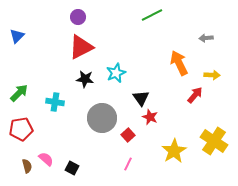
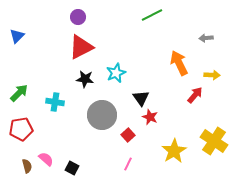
gray circle: moved 3 px up
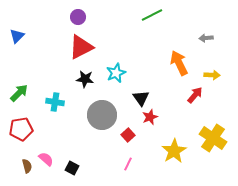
red star: rotated 28 degrees clockwise
yellow cross: moved 1 px left, 3 px up
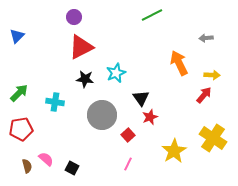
purple circle: moved 4 px left
red arrow: moved 9 px right
